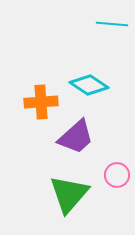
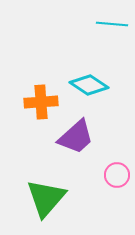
green triangle: moved 23 px left, 4 px down
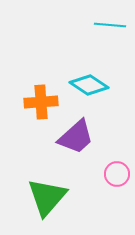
cyan line: moved 2 px left, 1 px down
pink circle: moved 1 px up
green triangle: moved 1 px right, 1 px up
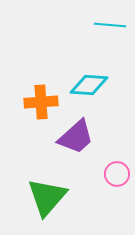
cyan diamond: rotated 30 degrees counterclockwise
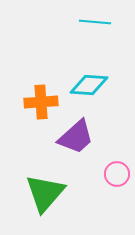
cyan line: moved 15 px left, 3 px up
green triangle: moved 2 px left, 4 px up
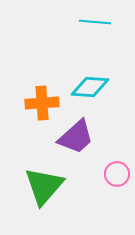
cyan diamond: moved 1 px right, 2 px down
orange cross: moved 1 px right, 1 px down
green triangle: moved 1 px left, 7 px up
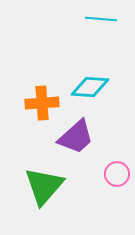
cyan line: moved 6 px right, 3 px up
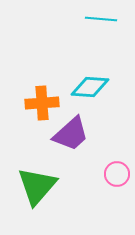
purple trapezoid: moved 5 px left, 3 px up
green triangle: moved 7 px left
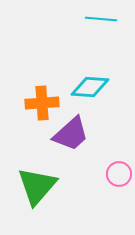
pink circle: moved 2 px right
